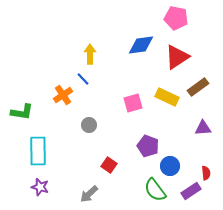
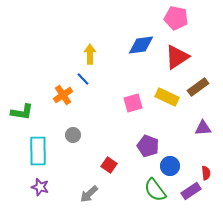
gray circle: moved 16 px left, 10 px down
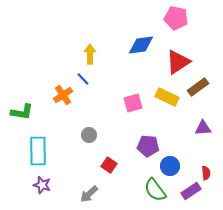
red triangle: moved 1 px right, 5 px down
gray circle: moved 16 px right
purple pentagon: rotated 15 degrees counterclockwise
purple star: moved 2 px right, 2 px up
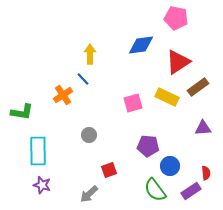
red square: moved 5 px down; rotated 35 degrees clockwise
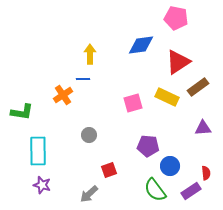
blue line: rotated 48 degrees counterclockwise
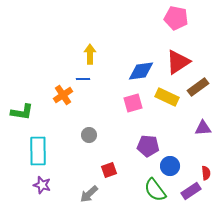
blue diamond: moved 26 px down
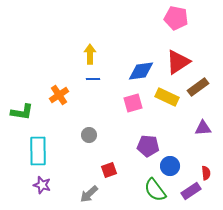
blue line: moved 10 px right
orange cross: moved 4 px left
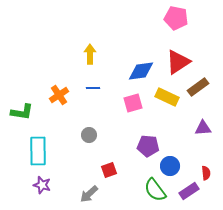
blue line: moved 9 px down
purple rectangle: moved 2 px left
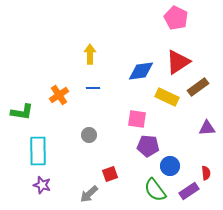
pink pentagon: rotated 15 degrees clockwise
pink square: moved 4 px right, 16 px down; rotated 24 degrees clockwise
purple triangle: moved 4 px right
red square: moved 1 px right, 4 px down
